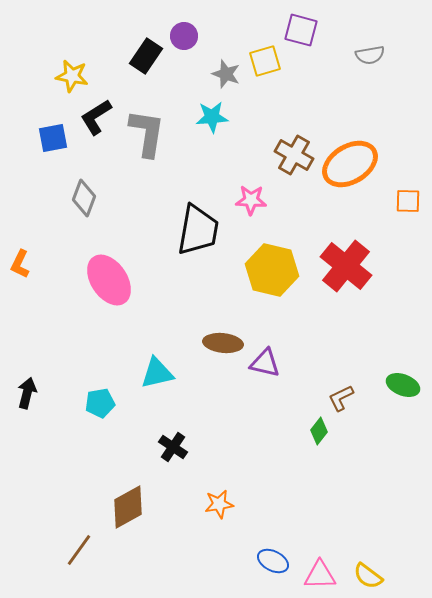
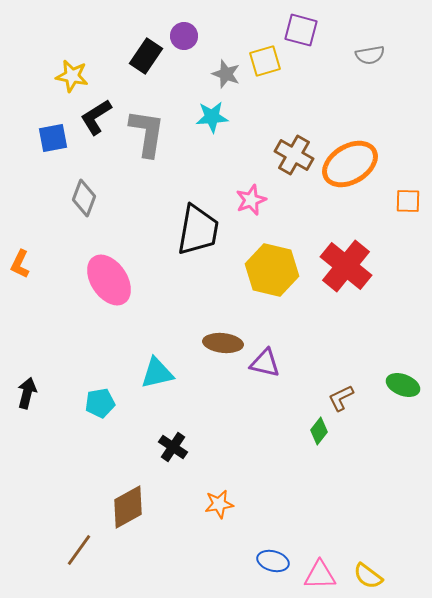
pink star: rotated 24 degrees counterclockwise
blue ellipse: rotated 12 degrees counterclockwise
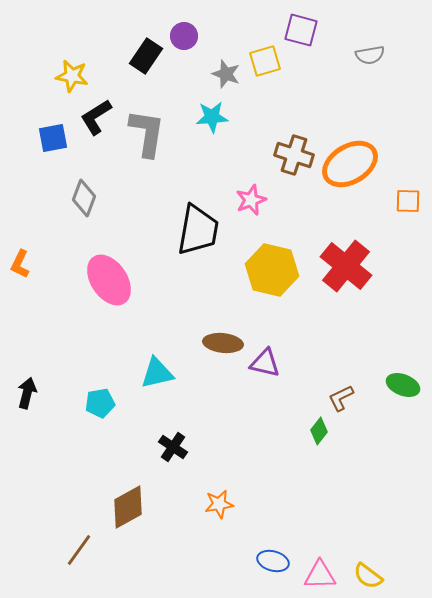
brown cross: rotated 12 degrees counterclockwise
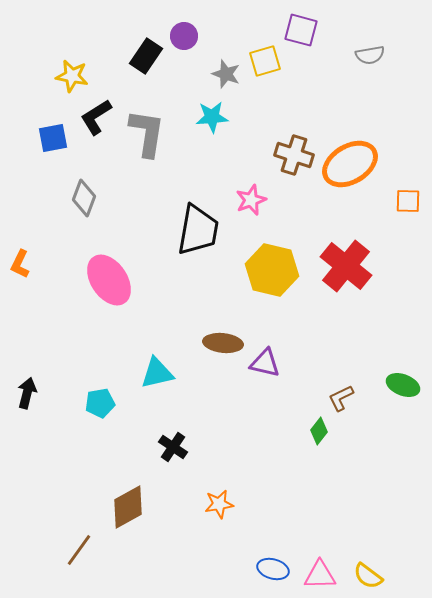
blue ellipse: moved 8 px down
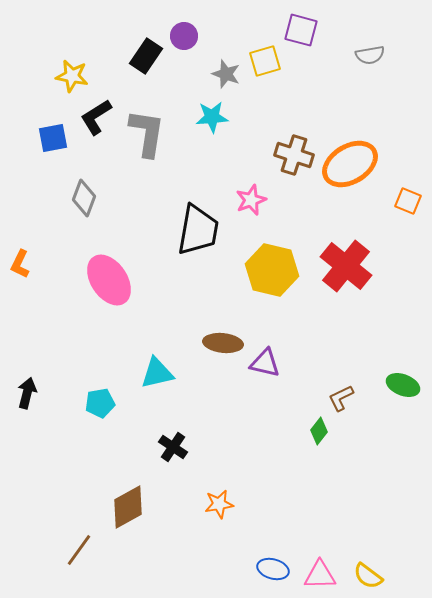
orange square: rotated 20 degrees clockwise
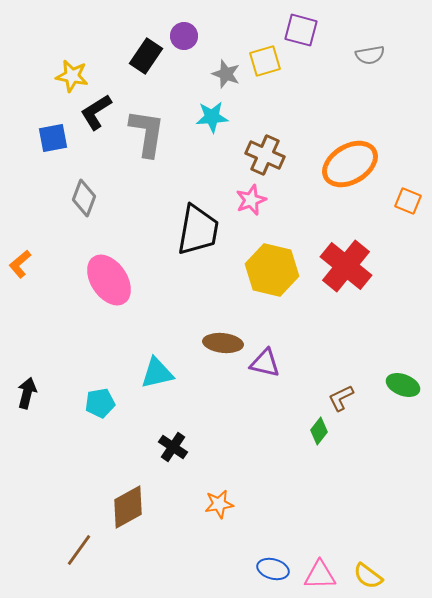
black L-shape: moved 5 px up
brown cross: moved 29 px left; rotated 6 degrees clockwise
orange L-shape: rotated 24 degrees clockwise
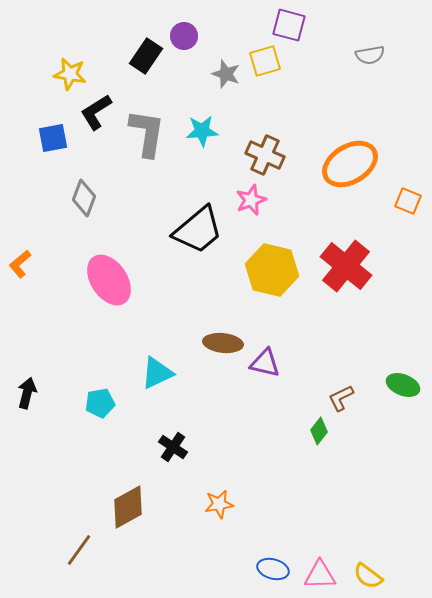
purple square: moved 12 px left, 5 px up
yellow star: moved 2 px left, 2 px up
cyan star: moved 10 px left, 14 px down
black trapezoid: rotated 40 degrees clockwise
cyan triangle: rotated 12 degrees counterclockwise
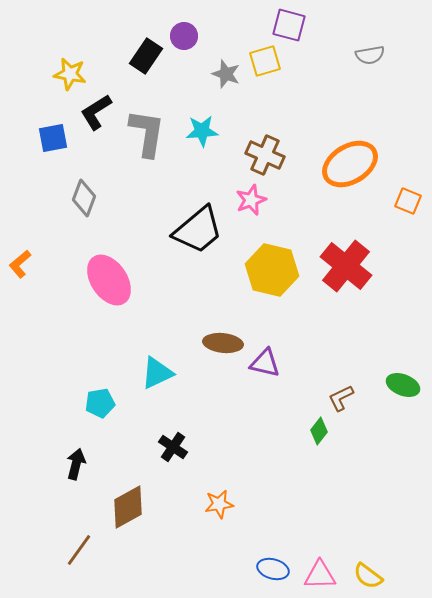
black arrow: moved 49 px right, 71 px down
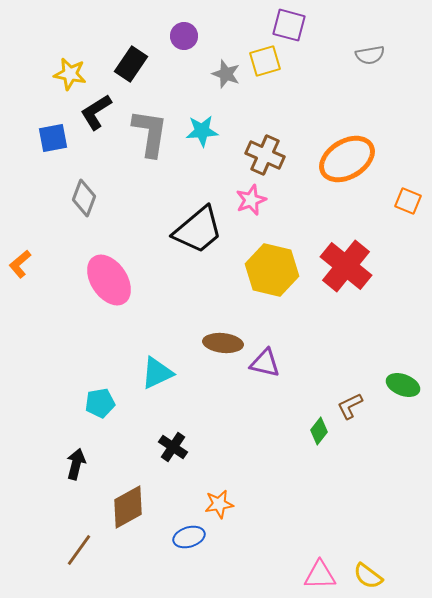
black rectangle: moved 15 px left, 8 px down
gray L-shape: moved 3 px right
orange ellipse: moved 3 px left, 5 px up
brown L-shape: moved 9 px right, 8 px down
blue ellipse: moved 84 px left, 32 px up; rotated 32 degrees counterclockwise
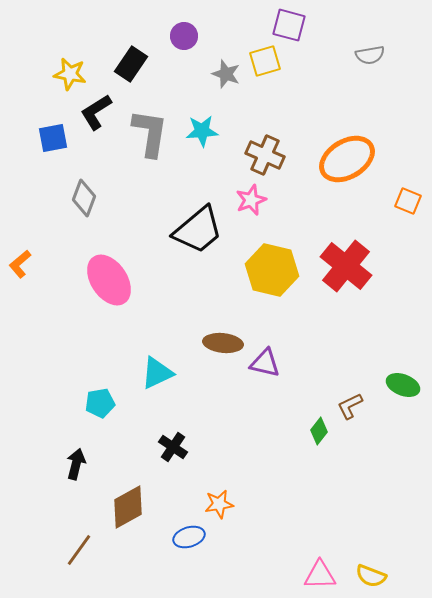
yellow semicircle: moved 3 px right; rotated 16 degrees counterclockwise
